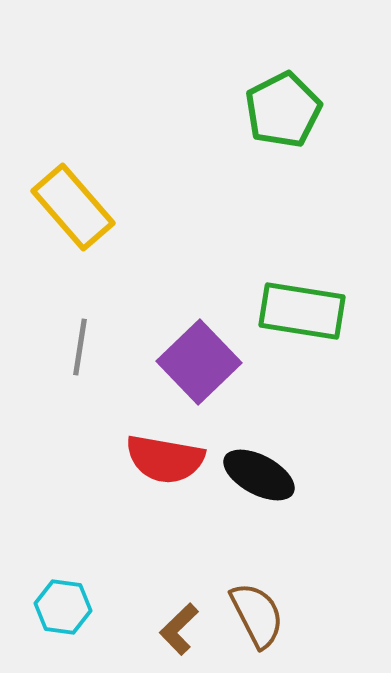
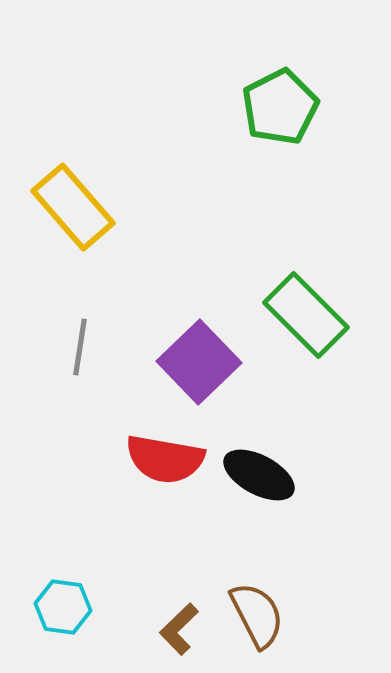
green pentagon: moved 3 px left, 3 px up
green rectangle: moved 4 px right, 4 px down; rotated 36 degrees clockwise
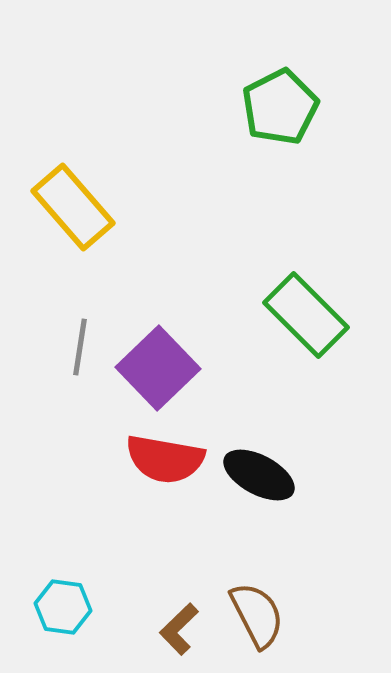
purple square: moved 41 px left, 6 px down
